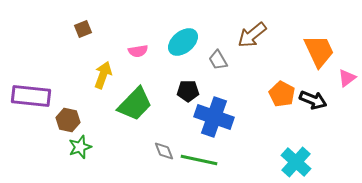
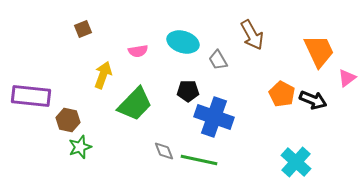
brown arrow: rotated 80 degrees counterclockwise
cyan ellipse: rotated 56 degrees clockwise
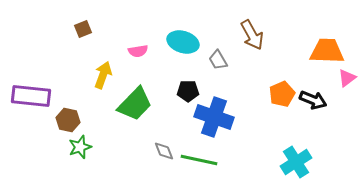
orange trapezoid: moved 8 px right; rotated 63 degrees counterclockwise
orange pentagon: rotated 20 degrees clockwise
cyan cross: rotated 16 degrees clockwise
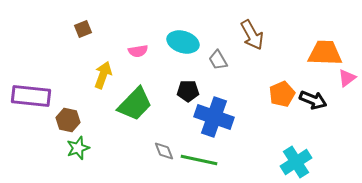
orange trapezoid: moved 2 px left, 2 px down
green star: moved 2 px left, 1 px down
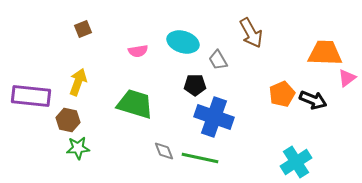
brown arrow: moved 1 px left, 2 px up
yellow arrow: moved 25 px left, 7 px down
black pentagon: moved 7 px right, 6 px up
green trapezoid: rotated 117 degrees counterclockwise
green star: rotated 15 degrees clockwise
green line: moved 1 px right, 2 px up
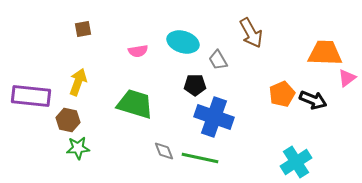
brown square: rotated 12 degrees clockwise
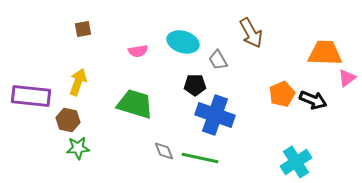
blue cross: moved 1 px right, 2 px up
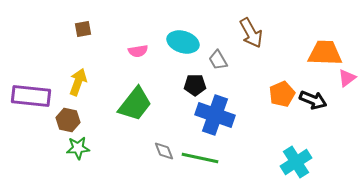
green trapezoid: rotated 111 degrees clockwise
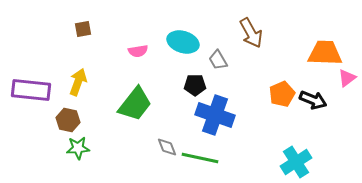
purple rectangle: moved 6 px up
gray diamond: moved 3 px right, 4 px up
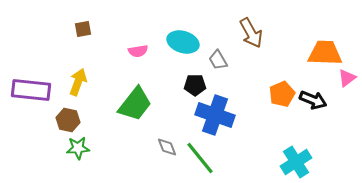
green line: rotated 39 degrees clockwise
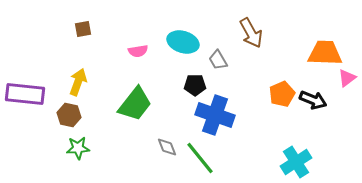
purple rectangle: moved 6 px left, 4 px down
brown hexagon: moved 1 px right, 5 px up
